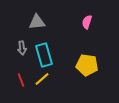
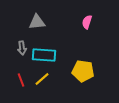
cyan rectangle: rotated 70 degrees counterclockwise
yellow pentagon: moved 4 px left, 6 px down
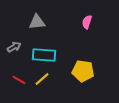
gray arrow: moved 8 px left, 1 px up; rotated 112 degrees counterclockwise
red line: moved 2 px left; rotated 40 degrees counterclockwise
